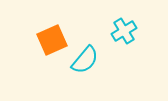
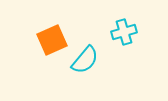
cyan cross: moved 1 px down; rotated 15 degrees clockwise
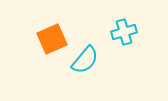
orange square: moved 1 px up
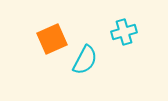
cyan semicircle: rotated 12 degrees counterclockwise
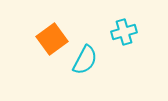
orange square: rotated 12 degrees counterclockwise
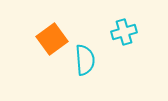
cyan semicircle: rotated 32 degrees counterclockwise
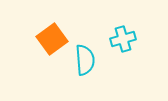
cyan cross: moved 1 px left, 7 px down
